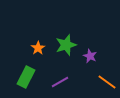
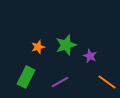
orange star: moved 1 px up; rotated 16 degrees clockwise
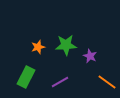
green star: rotated 15 degrees clockwise
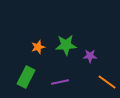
purple star: rotated 24 degrees counterclockwise
purple line: rotated 18 degrees clockwise
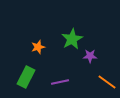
green star: moved 6 px right, 6 px up; rotated 25 degrees counterclockwise
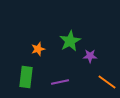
green star: moved 2 px left, 2 px down
orange star: moved 2 px down
green rectangle: rotated 20 degrees counterclockwise
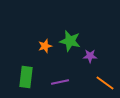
green star: rotated 30 degrees counterclockwise
orange star: moved 7 px right, 3 px up
orange line: moved 2 px left, 1 px down
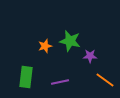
orange line: moved 3 px up
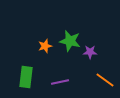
purple star: moved 4 px up
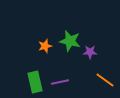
green rectangle: moved 9 px right, 5 px down; rotated 20 degrees counterclockwise
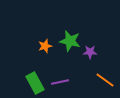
green rectangle: moved 1 px down; rotated 15 degrees counterclockwise
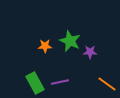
green star: rotated 10 degrees clockwise
orange star: rotated 16 degrees clockwise
orange line: moved 2 px right, 4 px down
